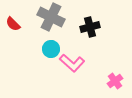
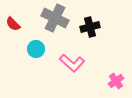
gray cross: moved 4 px right, 1 px down
cyan circle: moved 15 px left
pink cross: moved 1 px right
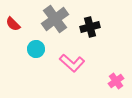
gray cross: moved 1 px down; rotated 28 degrees clockwise
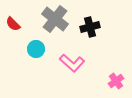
gray cross: rotated 16 degrees counterclockwise
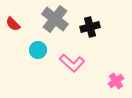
cyan circle: moved 2 px right, 1 px down
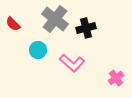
black cross: moved 4 px left, 1 px down
pink cross: moved 3 px up
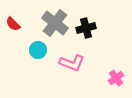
gray cross: moved 4 px down
pink L-shape: rotated 20 degrees counterclockwise
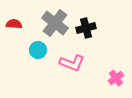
red semicircle: moved 1 px right; rotated 140 degrees clockwise
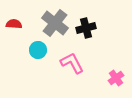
pink L-shape: rotated 140 degrees counterclockwise
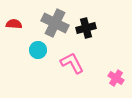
gray cross: rotated 12 degrees counterclockwise
pink cross: rotated 21 degrees counterclockwise
